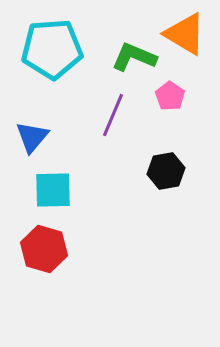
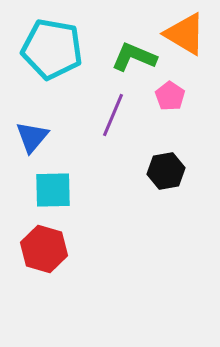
cyan pentagon: rotated 14 degrees clockwise
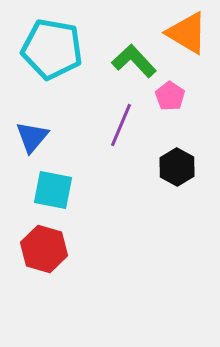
orange triangle: moved 2 px right, 1 px up
green L-shape: moved 4 px down; rotated 24 degrees clockwise
purple line: moved 8 px right, 10 px down
black hexagon: moved 11 px right, 4 px up; rotated 21 degrees counterclockwise
cyan square: rotated 12 degrees clockwise
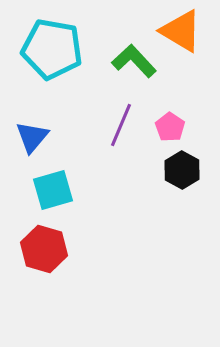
orange triangle: moved 6 px left, 2 px up
pink pentagon: moved 31 px down
black hexagon: moved 5 px right, 3 px down
cyan square: rotated 27 degrees counterclockwise
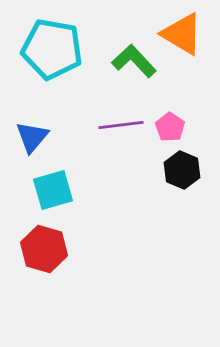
orange triangle: moved 1 px right, 3 px down
purple line: rotated 60 degrees clockwise
black hexagon: rotated 6 degrees counterclockwise
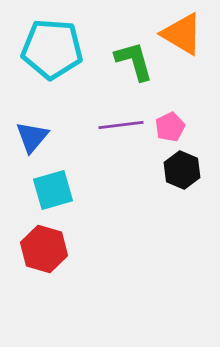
cyan pentagon: rotated 6 degrees counterclockwise
green L-shape: rotated 27 degrees clockwise
pink pentagon: rotated 12 degrees clockwise
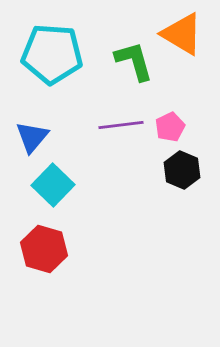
cyan pentagon: moved 5 px down
cyan square: moved 5 px up; rotated 30 degrees counterclockwise
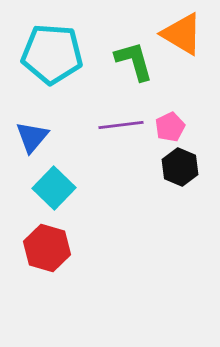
black hexagon: moved 2 px left, 3 px up
cyan square: moved 1 px right, 3 px down
red hexagon: moved 3 px right, 1 px up
